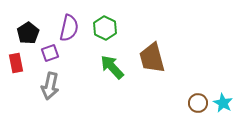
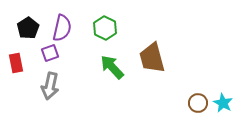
purple semicircle: moved 7 px left
black pentagon: moved 5 px up
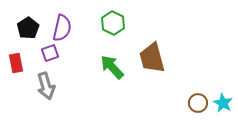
green hexagon: moved 8 px right, 5 px up
gray arrow: moved 4 px left; rotated 28 degrees counterclockwise
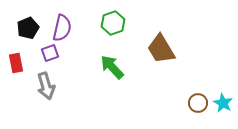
green hexagon: rotated 15 degrees clockwise
black pentagon: rotated 10 degrees clockwise
brown trapezoid: moved 9 px right, 9 px up; rotated 16 degrees counterclockwise
